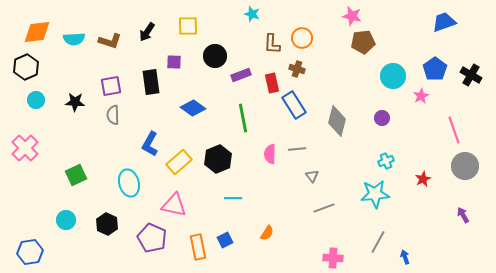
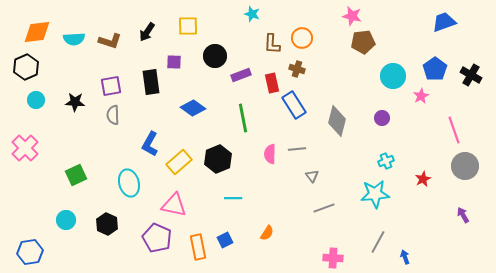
purple pentagon at (152, 238): moved 5 px right
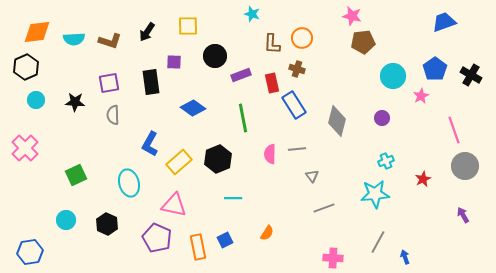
purple square at (111, 86): moved 2 px left, 3 px up
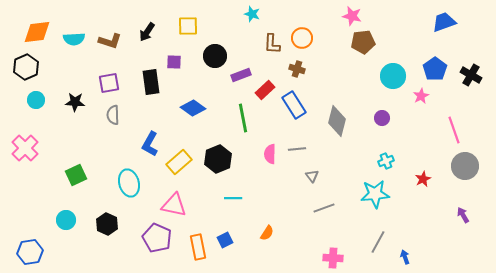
red rectangle at (272, 83): moved 7 px left, 7 px down; rotated 60 degrees clockwise
